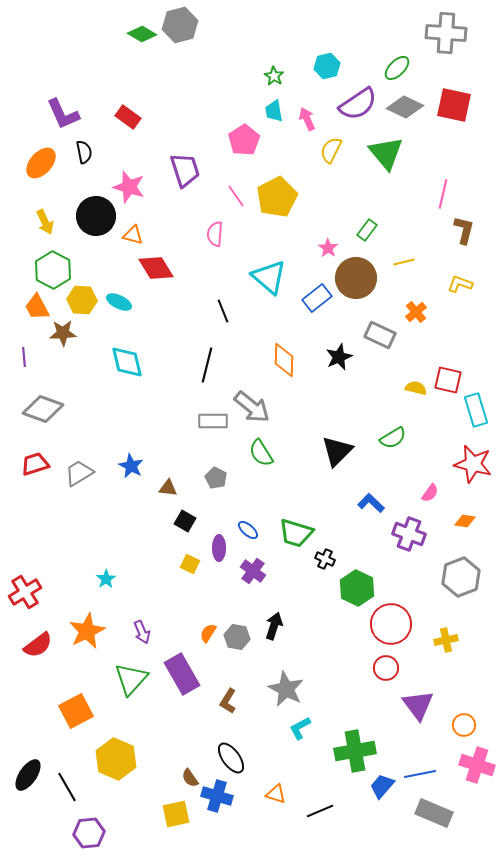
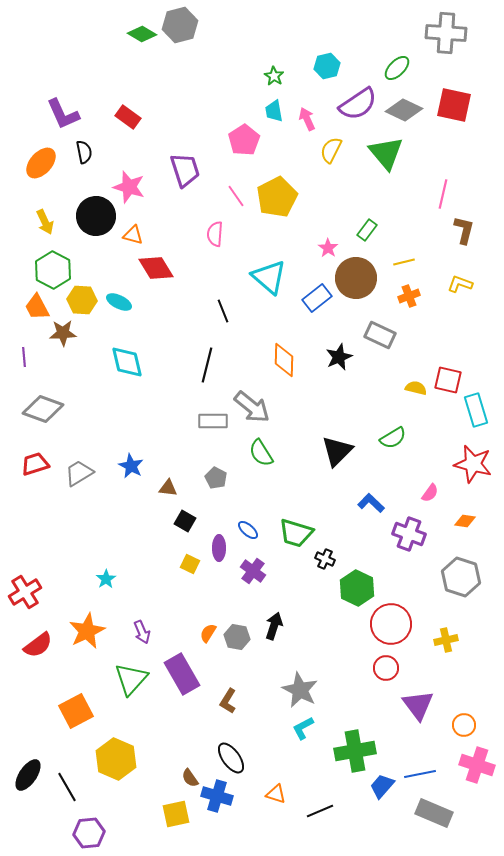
gray diamond at (405, 107): moved 1 px left, 3 px down
orange cross at (416, 312): moved 7 px left, 16 px up; rotated 20 degrees clockwise
gray hexagon at (461, 577): rotated 21 degrees counterclockwise
gray star at (286, 689): moved 14 px right, 1 px down
cyan L-shape at (300, 728): moved 3 px right
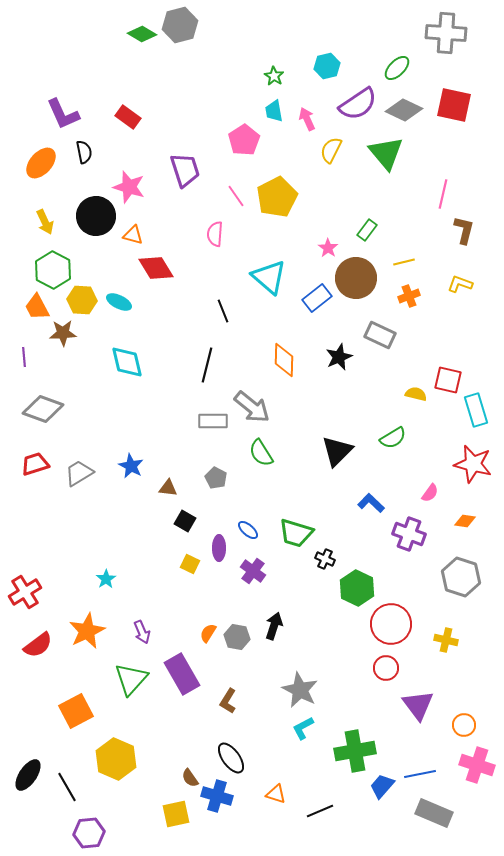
yellow semicircle at (416, 388): moved 6 px down
yellow cross at (446, 640): rotated 25 degrees clockwise
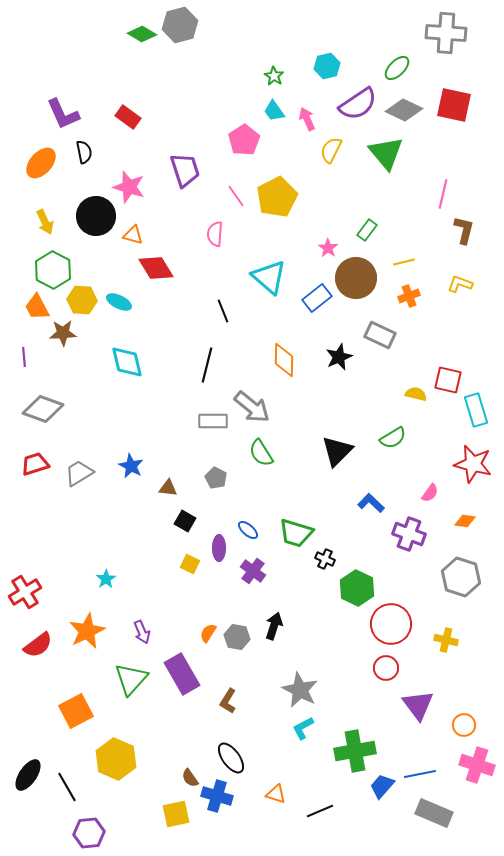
cyan trapezoid at (274, 111): rotated 25 degrees counterclockwise
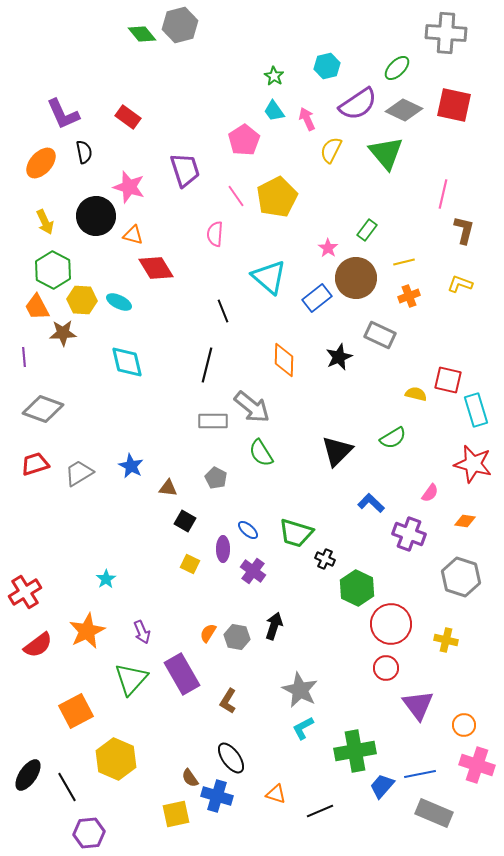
green diamond at (142, 34): rotated 20 degrees clockwise
purple ellipse at (219, 548): moved 4 px right, 1 px down
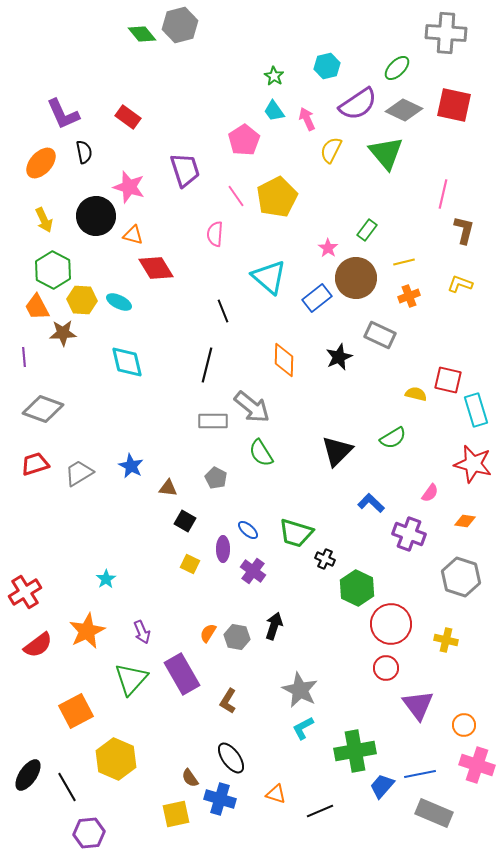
yellow arrow at (45, 222): moved 1 px left, 2 px up
blue cross at (217, 796): moved 3 px right, 3 px down
